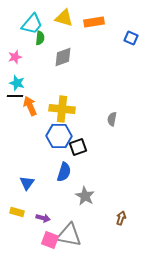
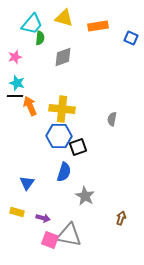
orange rectangle: moved 4 px right, 4 px down
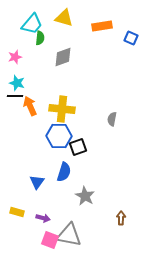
orange rectangle: moved 4 px right
blue triangle: moved 10 px right, 1 px up
brown arrow: rotated 16 degrees counterclockwise
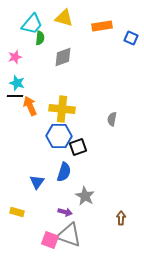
purple arrow: moved 22 px right, 6 px up
gray triangle: rotated 8 degrees clockwise
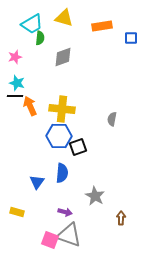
cyan trapezoid: rotated 20 degrees clockwise
blue square: rotated 24 degrees counterclockwise
blue semicircle: moved 2 px left, 1 px down; rotated 12 degrees counterclockwise
gray star: moved 10 px right
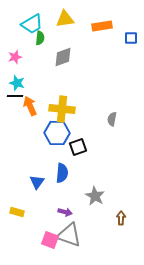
yellow triangle: moved 1 px right, 1 px down; rotated 24 degrees counterclockwise
blue hexagon: moved 2 px left, 3 px up
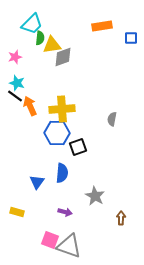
yellow triangle: moved 13 px left, 26 px down
cyan trapezoid: rotated 15 degrees counterclockwise
black line: rotated 35 degrees clockwise
yellow cross: rotated 10 degrees counterclockwise
gray triangle: moved 11 px down
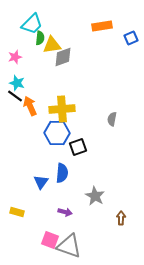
blue square: rotated 24 degrees counterclockwise
blue triangle: moved 4 px right
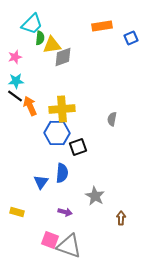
cyan star: moved 1 px left, 2 px up; rotated 21 degrees counterclockwise
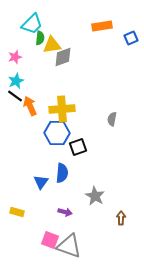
cyan star: rotated 21 degrees counterclockwise
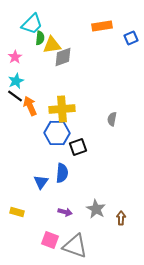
pink star: rotated 16 degrees counterclockwise
gray star: moved 1 px right, 13 px down
gray triangle: moved 6 px right
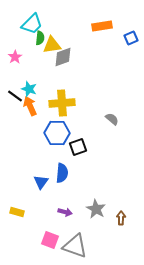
cyan star: moved 13 px right, 8 px down; rotated 28 degrees counterclockwise
yellow cross: moved 6 px up
gray semicircle: rotated 120 degrees clockwise
